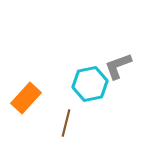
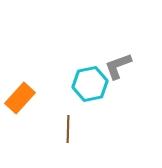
orange rectangle: moved 6 px left
brown line: moved 2 px right, 6 px down; rotated 12 degrees counterclockwise
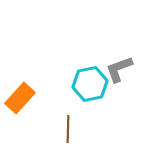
gray L-shape: moved 1 px right, 3 px down
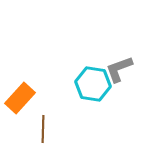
cyan hexagon: moved 3 px right; rotated 20 degrees clockwise
brown line: moved 25 px left
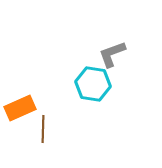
gray L-shape: moved 7 px left, 15 px up
orange rectangle: moved 10 px down; rotated 24 degrees clockwise
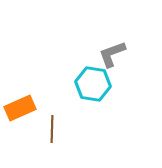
brown line: moved 9 px right
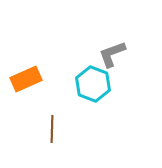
cyan hexagon: rotated 12 degrees clockwise
orange rectangle: moved 6 px right, 29 px up
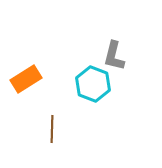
gray L-shape: moved 2 px right, 2 px down; rotated 56 degrees counterclockwise
orange rectangle: rotated 8 degrees counterclockwise
